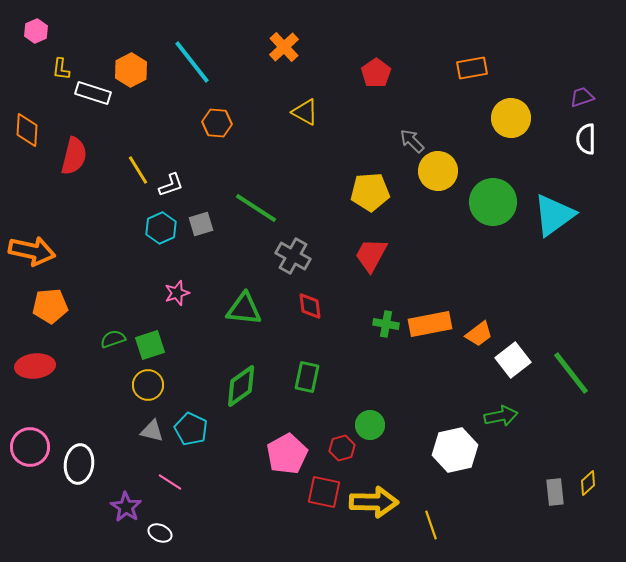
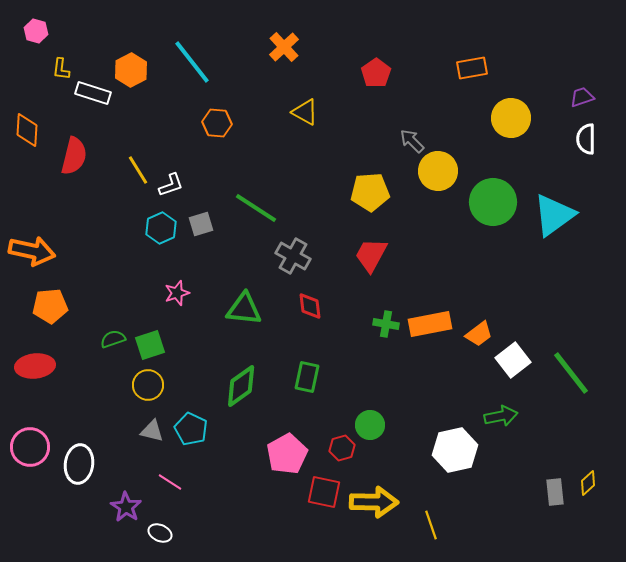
pink hexagon at (36, 31): rotated 20 degrees counterclockwise
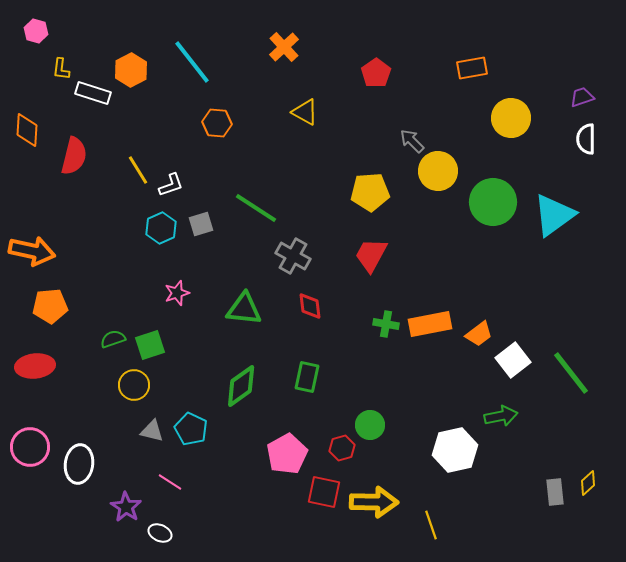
yellow circle at (148, 385): moved 14 px left
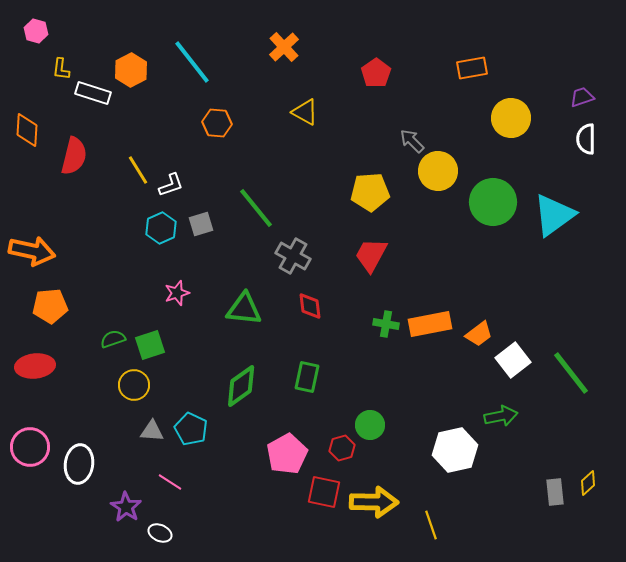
green line at (256, 208): rotated 18 degrees clockwise
gray triangle at (152, 431): rotated 10 degrees counterclockwise
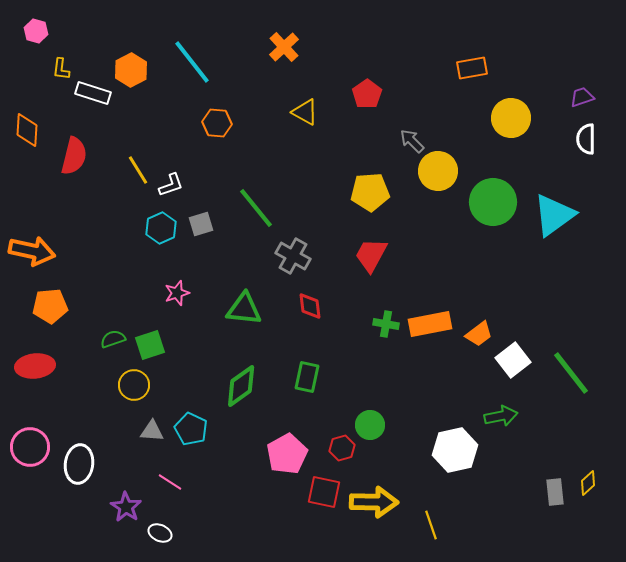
red pentagon at (376, 73): moved 9 px left, 21 px down
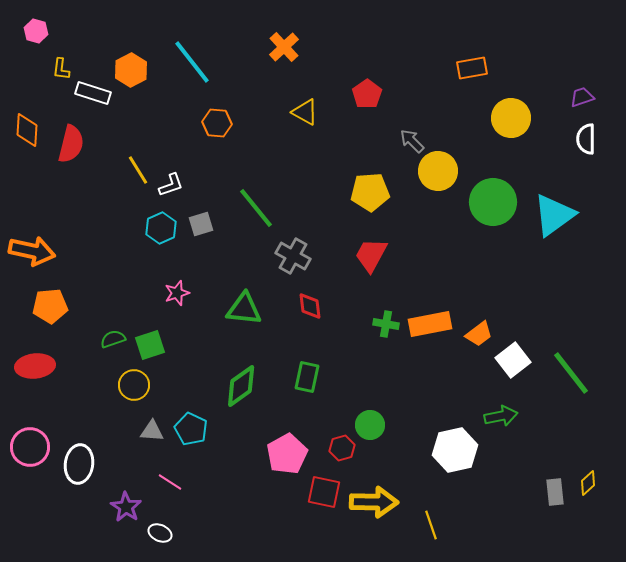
red semicircle at (74, 156): moved 3 px left, 12 px up
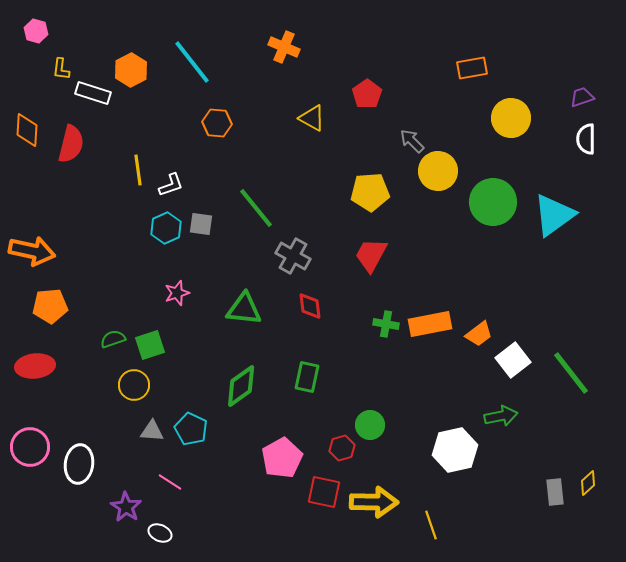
orange cross at (284, 47): rotated 24 degrees counterclockwise
yellow triangle at (305, 112): moved 7 px right, 6 px down
yellow line at (138, 170): rotated 24 degrees clockwise
gray square at (201, 224): rotated 25 degrees clockwise
cyan hexagon at (161, 228): moved 5 px right
pink pentagon at (287, 454): moved 5 px left, 4 px down
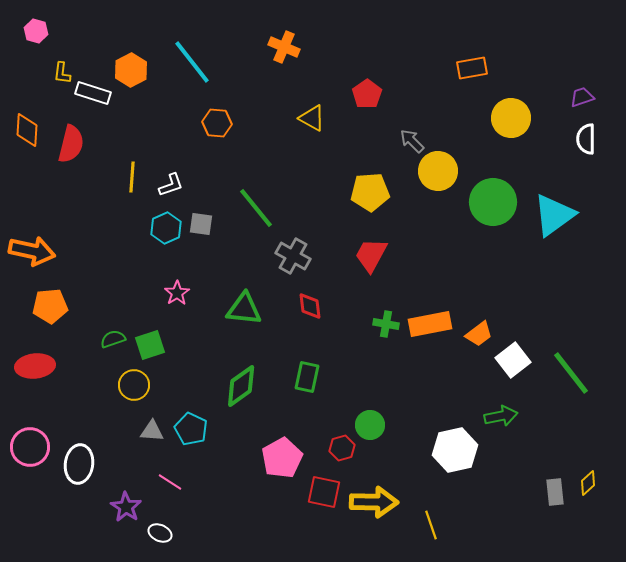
yellow L-shape at (61, 69): moved 1 px right, 4 px down
yellow line at (138, 170): moved 6 px left, 7 px down; rotated 12 degrees clockwise
pink star at (177, 293): rotated 15 degrees counterclockwise
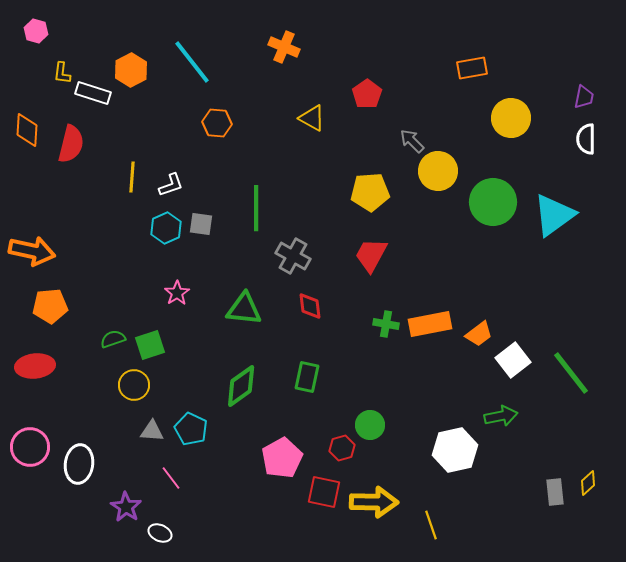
purple trapezoid at (582, 97): moved 2 px right; rotated 120 degrees clockwise
green line at (256, 208): rotated 39 degrees clockwise
pink line at (170, 482): moved 1 px right, 4 px up; rotated 20 degrees clockwise
